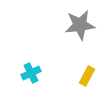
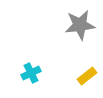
yellow rectangle: rotated 24 degrees clockwise
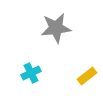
gray star: moved 24 px left, 3 px down
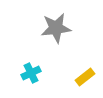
yellow rectangle: moved 2 px left, 1 px down
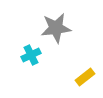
cyan cross: moved 18 px up
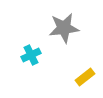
gray star: moved 8 px right
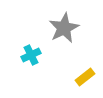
gray star: rotated 20 degrees counterclockwise
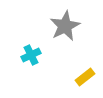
gray star: moved 1 px right, 2 px up
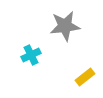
gray star: rotated 20 degrees clockwise
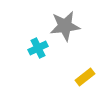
cyan cross: moved 7 px right, 7 px up
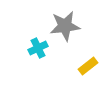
yellow rectangle: moved 3 px right, 11 px up
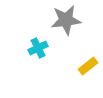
gray star: moved 1 px right, 6 px up
